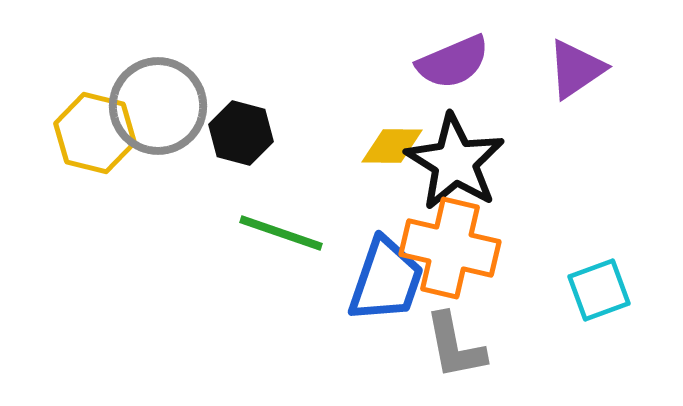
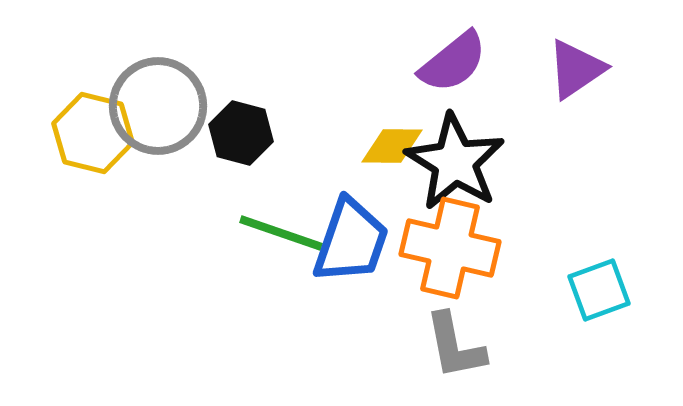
purple semicircle: rotated 16 degrees counterclockwise
yellow hexagon: moved 2 px left
blue trapezoid: moved 35 px left, 39 px up
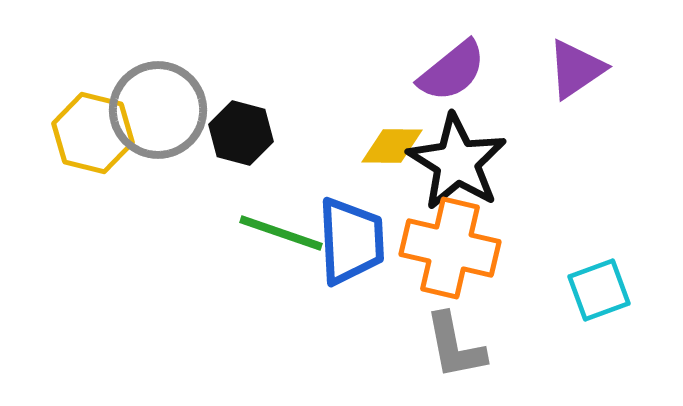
purple semicircle: moved 1 px left, 9 px down
gray circle: moved 4 px down
black star: moved 2 px right
blue trapezoid: rotated 22 degrees counterclockwise
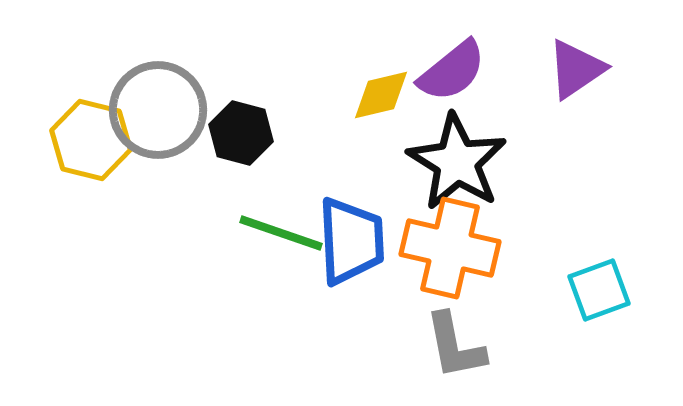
yellow hexagon: moved 2 px left, 7 px down
yellow diamond: moved 11 px left, 51 px up; rotated 14 degrees counterclockwise
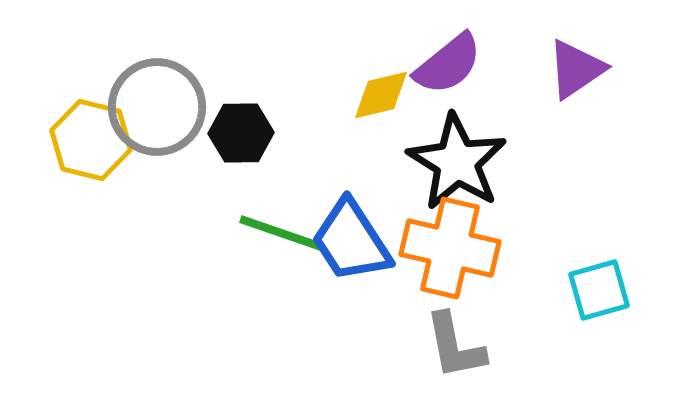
purple semicircle: moved 4 px left, 7 px up
gray circle: moved 1 px left, 3 px up
black hexagon: rotated 16 degrees counterclockwise
blue trapezoid: rotated 150 degrees clockwise
cyan square: rotated 4 degrees clockwise
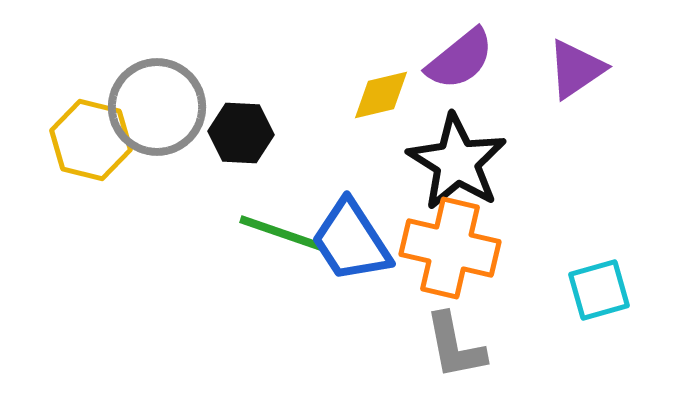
purple semicircle: moved 12 px right, 5 px up
black hexagon: rotated 4 degrees clockwise
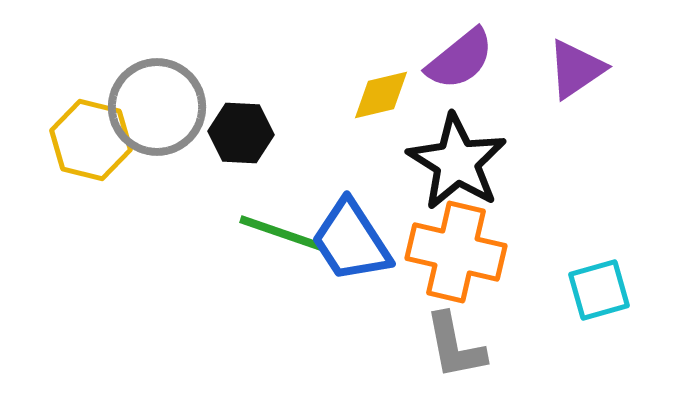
orange cross: moved 6 px right, 4 px down
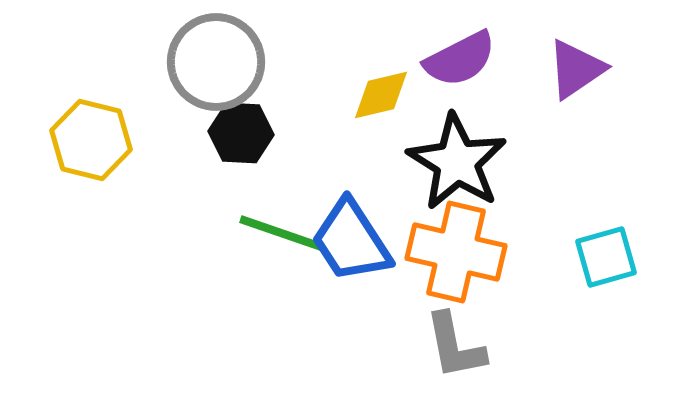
purple semicircle: rotated 12 degrees clockwise
gray circle: moved 59 px right, 45 px up
cyan square: moved 7 px right, 33 px up
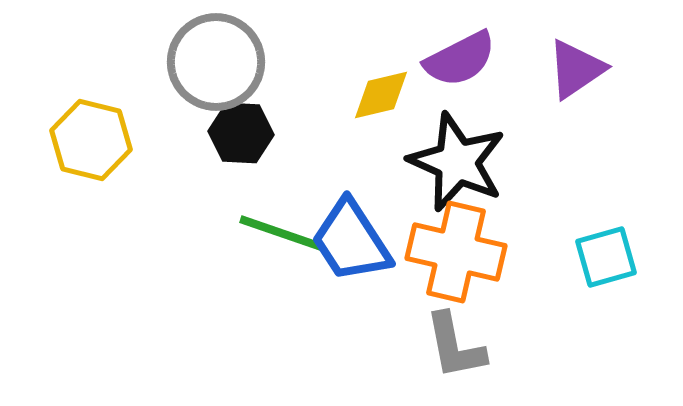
black star: rotated 8 degrees counterclockwise
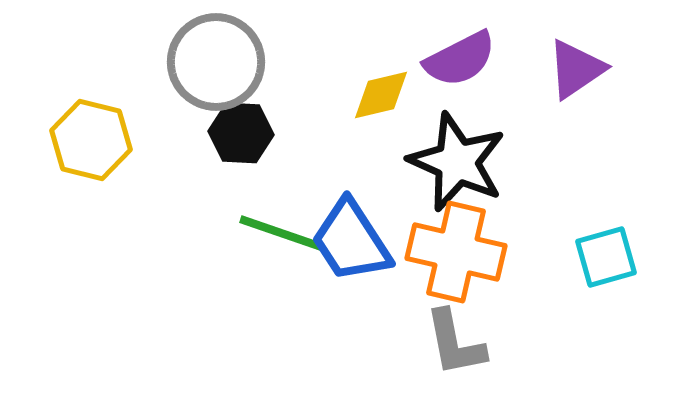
gray L-shape: moved 3 px up
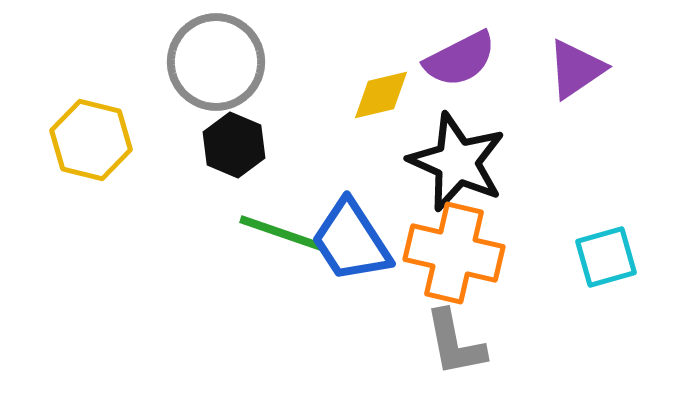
black hexagon: moved 7 px left, 12 px down; rotated 20 degrees clockwise
orange cross: moved 2 px left, 1 px down
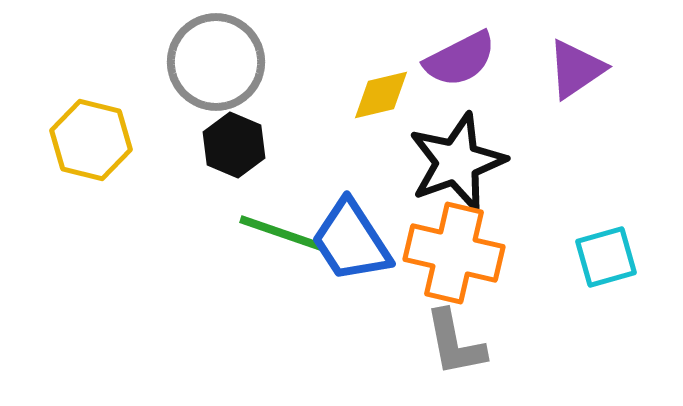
black star: rotated 28 degrees clockwise
